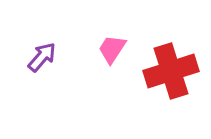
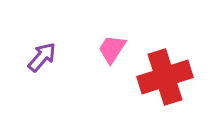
red cross: moved 6 px left, 6 px down
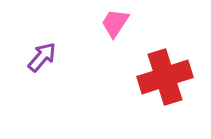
pink trapezoid: moved 3 px right, 26 px up
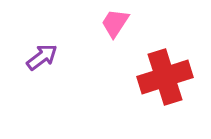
purple arrow: rotated 12 degrees clockwise
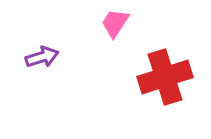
purple arrow: rotated 20 degrees clockwise
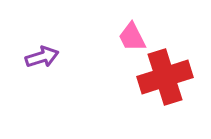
pink trapezoid: moved 17 px right, 14 px down; rotated 60 degrees counterclockwise
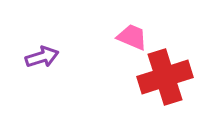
pink trapezoid: rotated 140 degrees clockwise
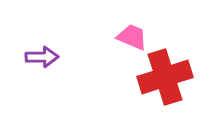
purple arrow: rotated 16 degrees clockwise
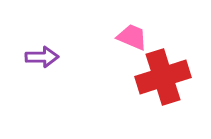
red cross: moved 2 px left
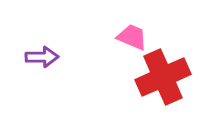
red cross: rotated 6 degrees counterclockwise
